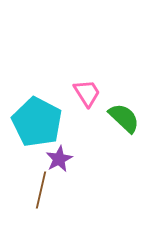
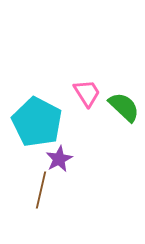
green semicircle: moved 11 px up
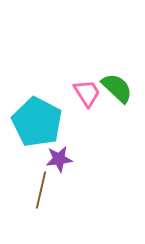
green semicircle: moved 7 px left, 19 px up
purple star: rotated 20 degrees clockwise
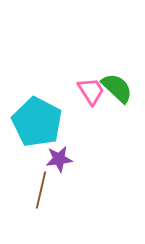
pink trapezoid: moved 4 px right, 2 px up
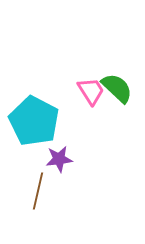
cyan pentagon: moved 3 px left, 1 px up
brown line: moved 3 px left, 1 px down
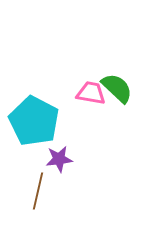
pink trapezoid: moved 2 px down; rotated 48 degrees counterclockwise
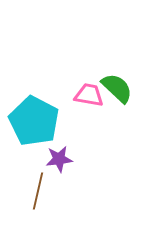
pink trapezoid: moved 2 px left, 2 px down
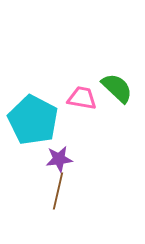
pink trapezoid: moved 7 px left, 3 px down
cyan pentagon: moved 1 px left, 1 px up
brown line: moved 20 px right
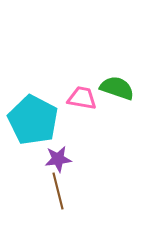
green semicircle: rotated 24 degrees counterclockwise
purple star: moved 1 px left
brown line: rotated 27 degrees counterclockwise
